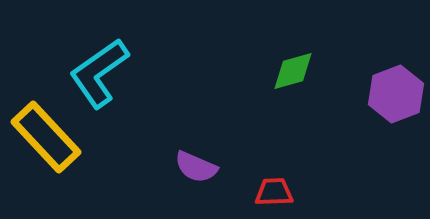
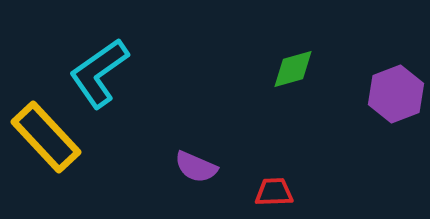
green diamond: moved 2 px up
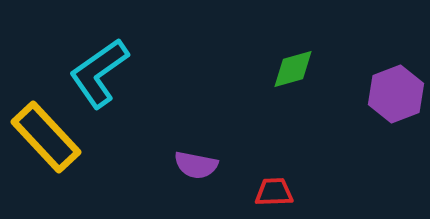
purple semicircle: moved 2 px up; rotated 12 degrees counterclockwise
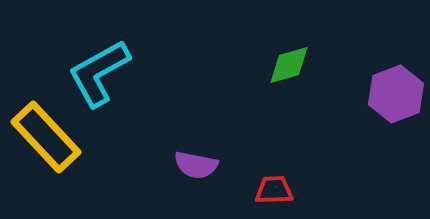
green diamond: moved 4 px left, 4 px up
cyan L-shape: rotated 6 degrees clockwise
red trapezoid: moved 2 px up
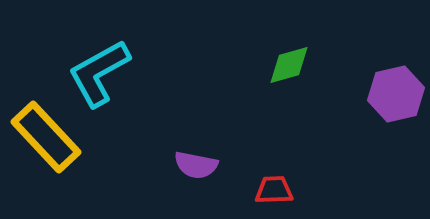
purple hexagon: rotated 8 degrees clockwise
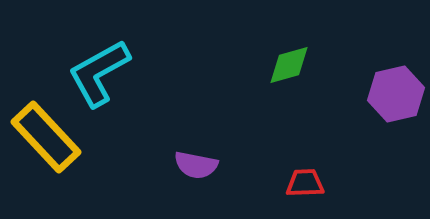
red trapezoid: moved 31 px right, 7 px up
